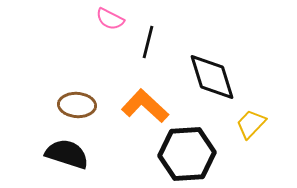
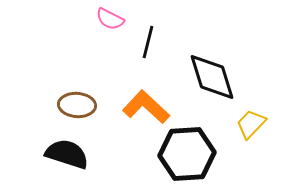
orange L-shape: moved 1 px right, 1 px down
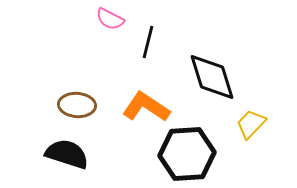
orange L-shape: rotated 9 degrees counterclockwise
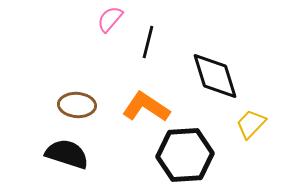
pink semicircle: rotated 104 degrees clockwise
black diamond: moved 3 px right, 1 px up
black hexagon: moved 2 px left, 1 px down
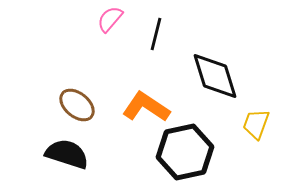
black line: moved 8 px right, 8 px up
brown ellipse: rotated 36 degrees clockwise
yellow trapezoid: moved 5 px right; rotated 24 degrees counterclockwise
black hexagon: moved 3 px up; rotated 8 degrees counterclockwise
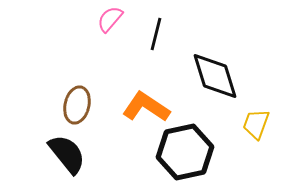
brown ellipse: rotated 63 degrees clockwise
black semicircle: rotated 33 degrees clockwise
